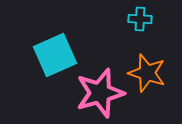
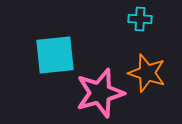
cyan square: rotated 18 degrees clockwise
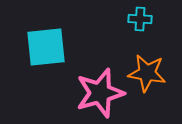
cyan square: moved 9 px left, 8 px up
orange star: rotated 9 degrees counterclockwise
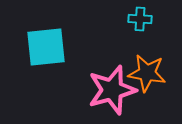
pink star: moved 12 px right, 3 px up
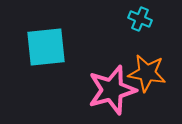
cyan cross: rotated 20 degrees clockwise
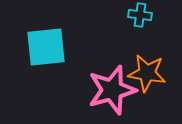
cyan cross: moved 4 px up; rotated 15 degrees counterclockwise
